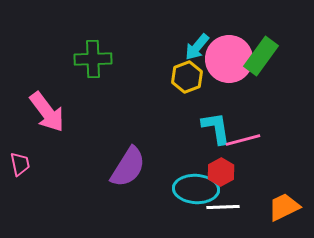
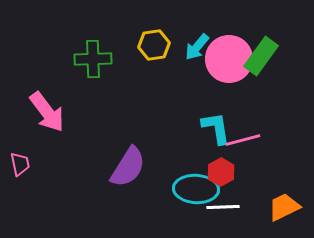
yellow hexagon: moved 33 px left, 32 px up; rotated 12 degrees clockwise
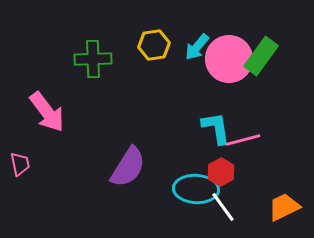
white line: rotated 56 degrees clockwise
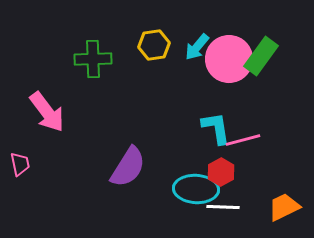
white line: rotated 52 degrees counterclockwise
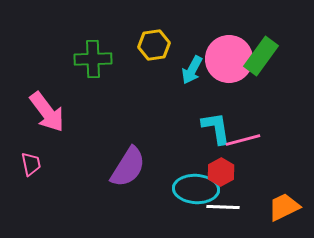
cyan arrow: moved 5 px left, 23 px down; rotated 12 degrees counterclockwise
pink trapezoid: moved 11 px right
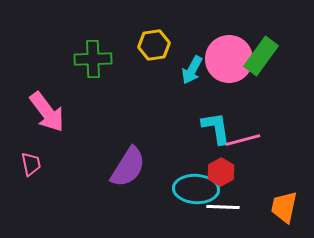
orange trapezoid: rotated 52 degrees counterclockwise
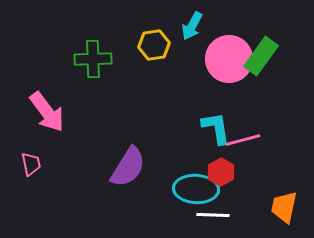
cyan arrow: moved 44 px up
white line: moved 10 px left, 8 px down
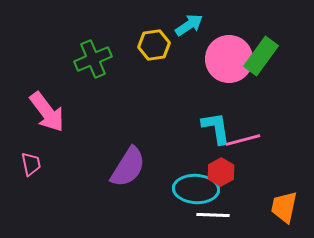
cyan arrow: moved 3 px left, 1 px up; rotated 152 degrees counterclockwise
green cross: rotated 21 degrees counterclockwise
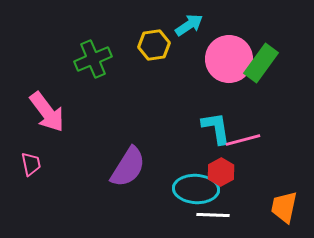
green rectangle: moved 7 px down
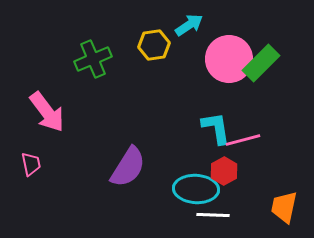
green rectangle: rotated 9 degrees clockwise
red hexagon: moved 3 px right, 1 px up
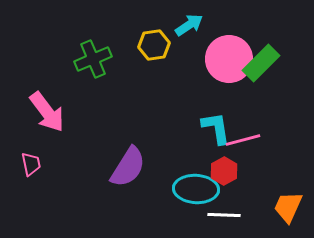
orange trapezoid: moved 4 px right; rotated 12 degrees clockwise
white line: moved 11 px right
